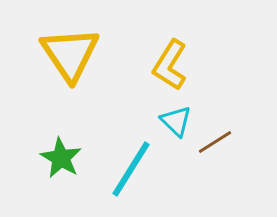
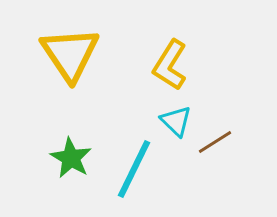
green star: moved 10 px right
cyan line: moved 3 px right; rotated 6 degrees counterclockwise
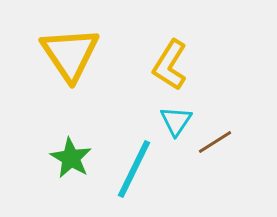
cyan triangle: rotated 20 degrees clockwise
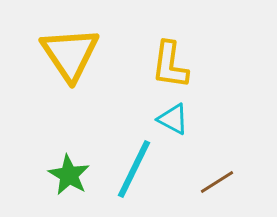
yellow L-shape: rotated 24 degrees counterclockwise
cyan triangle: moved 3 px left, 2 px up; rotated 36 degrees counterclockwise
brown line: moved 2 px right, 40 px down
green star: moved 2 px left, 17 px down
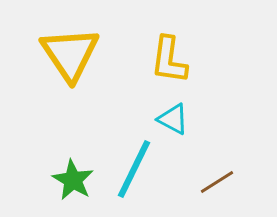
yellow L-shape: moved 1 px left, 5 px up
green star: moved 4 px right, 5 px down
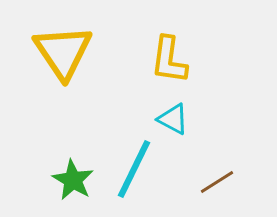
yellow triangle: moved 7 px left, 2 px up
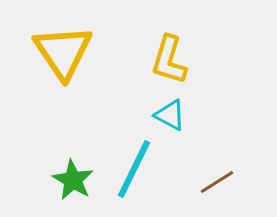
yellow L-shape: rotated 9 degrees clockwise
cyan triangle: moved 3 px left, 4 px up
